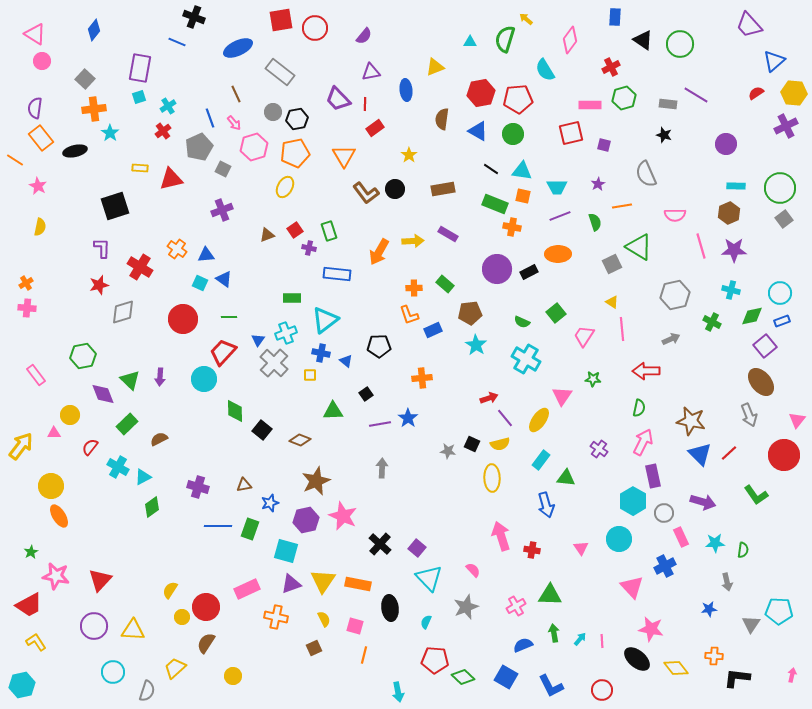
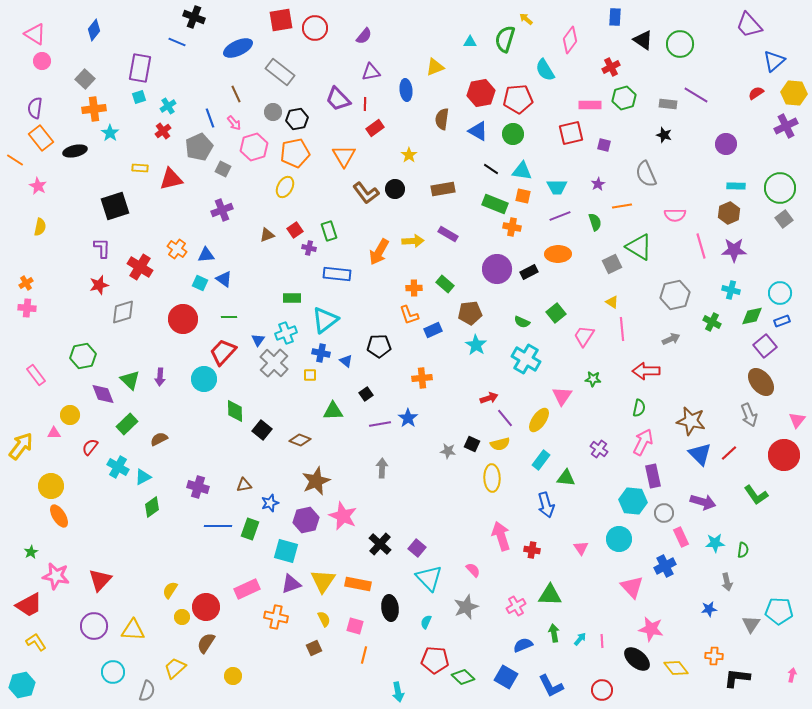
cyan hexagon at (633, 501): rotated 24 degrees counterclockwise
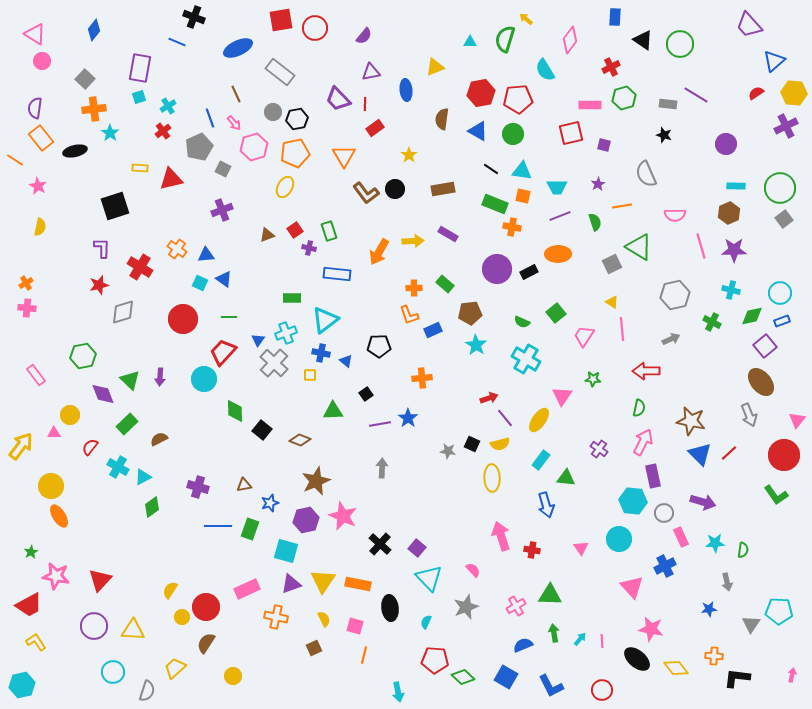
green L-shape at (756, 495): moved 20 px right
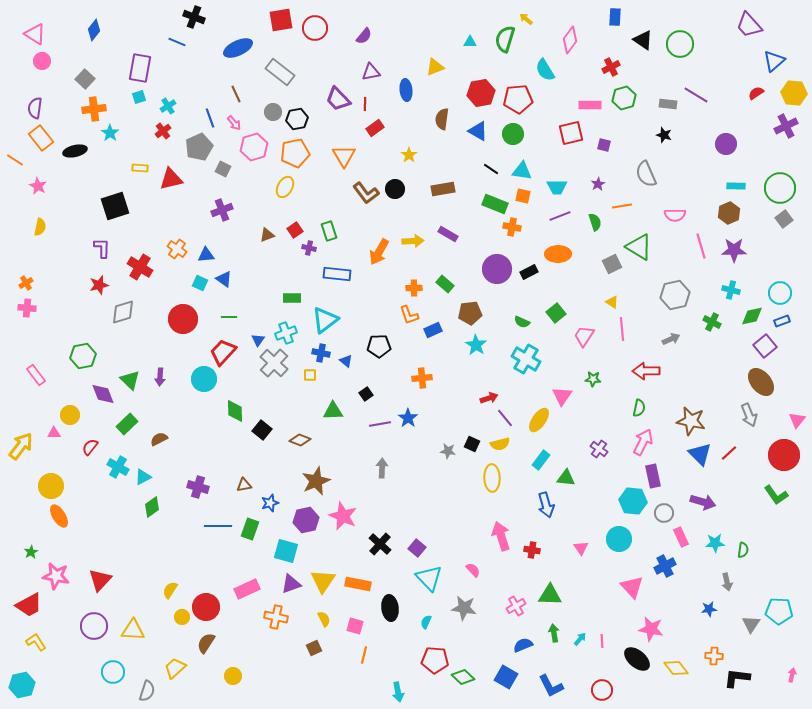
gray star at (466, 607): moved 2 px left, 1 px down; rotated 30 degrees clockwise
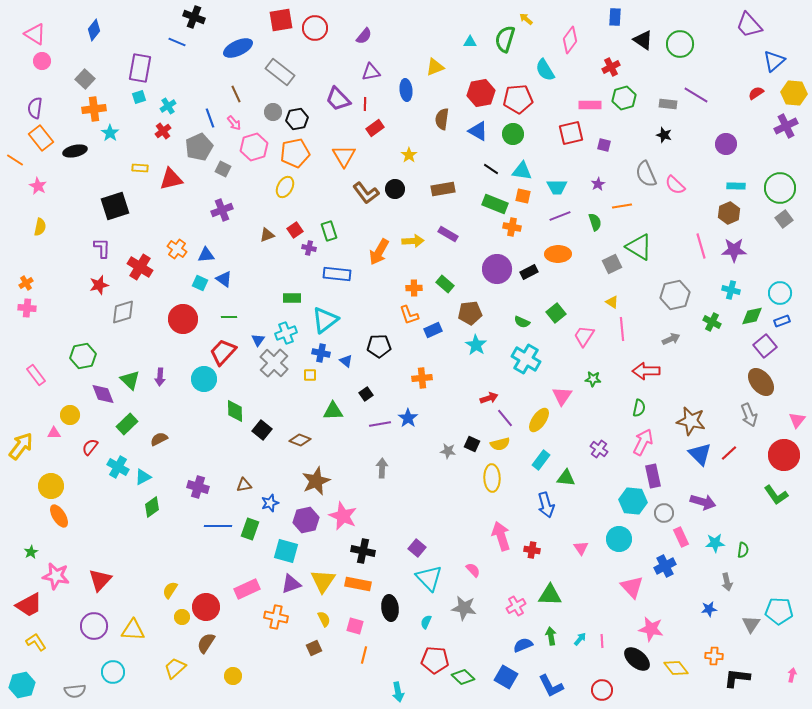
pink semicircle at (675, 215): moved 30 px up; rotated 45 degrees clockwise
black cross at (380, 544): moved 17 px left, 7 px down; rotated 30 degrees counterclockwise
green arrow at (554, 633): moved 3 px left, 3 px down
gray semicircle at (147, 691): moved 72 px left; rotated 65 degrees clockwise
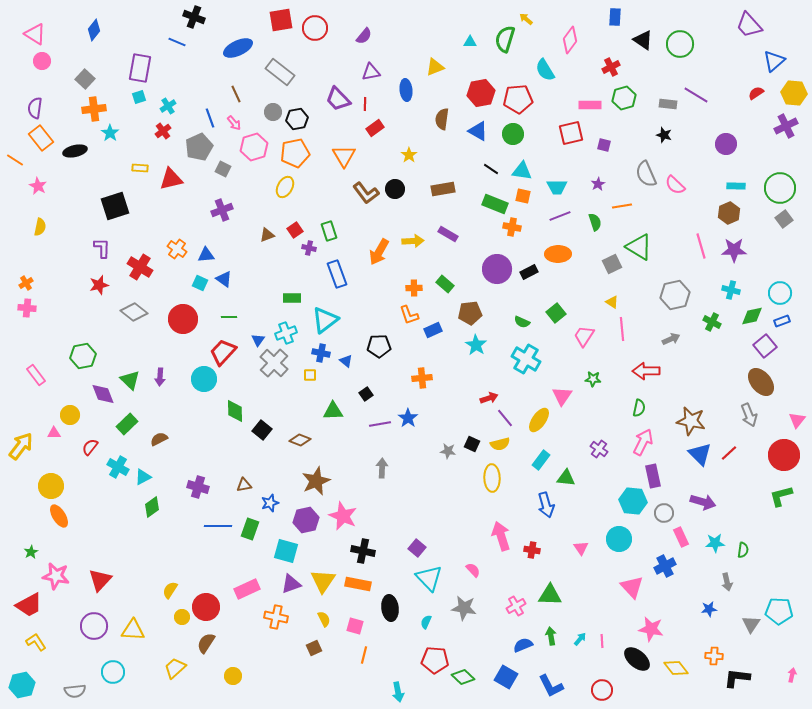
blue rectangle at (337, 274): rotated 64 degrees clockwise
gray diamond at (123, 312): moved 11 px right; rotated 56 degrees clockwise
green L-shape at (776, 495): moved 5 px right, 1 px down; rotated 110 degrees clockwise
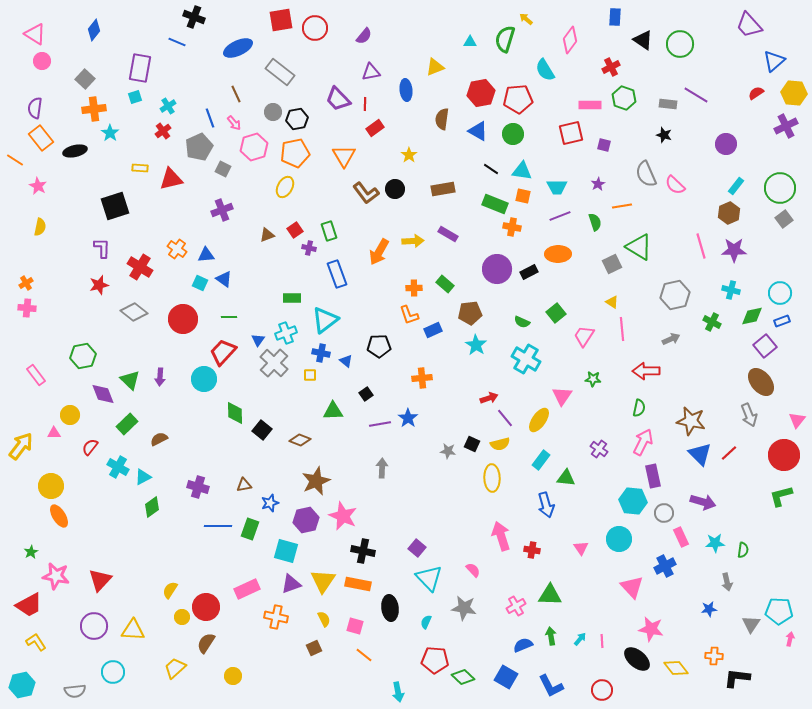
cyan square at (139, 97): moved 4 px left
green hexagon at (624, 98): rotated 25 degrees counterclockwise
cyan rectangle at (736, 186): rotated 54 degrees counterclockwise
green diamond at (235, 411): moved 2 px down
orange line at (364, 655): rotated 66 degrees counterclockwise
pink arrow at (792, 675): moved 2 px left, 36 px up
